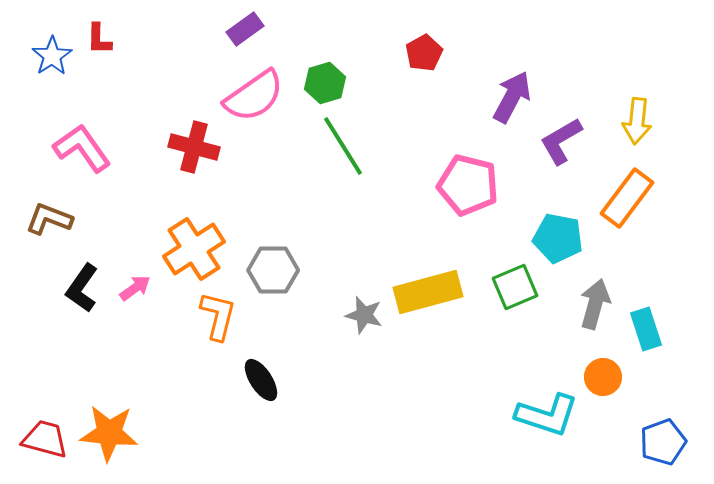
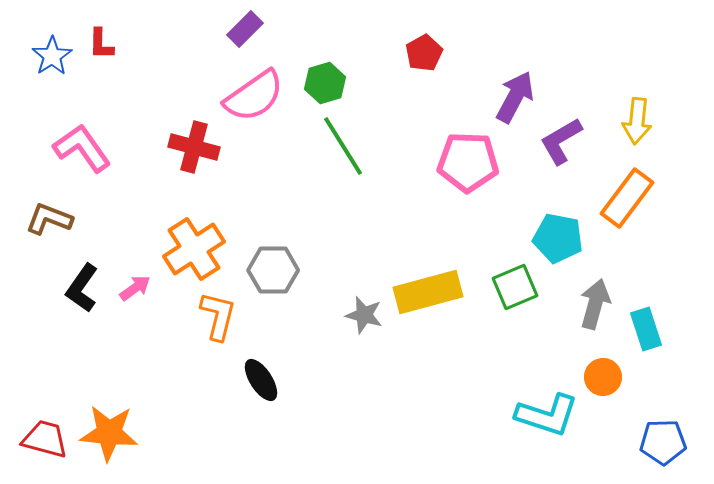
purple rectangle: rotated 9 degrees counterclockwise
red L-shape: moved 2 px right, 5 px down
purple arrow: moved 3 px right
pink pentagon: moved 23 px up; rotated 12 degrees counterclockwise
blue pentagon: rotated 18 degrees clockwise
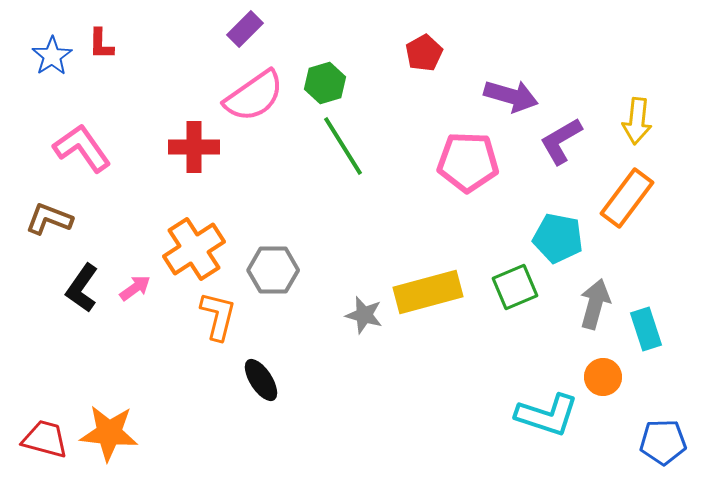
purple arrow: moved 4 px left, 1 px up; rotated 78 degrees clockwise
red cross: rotated 15 degrees counterclockwise
